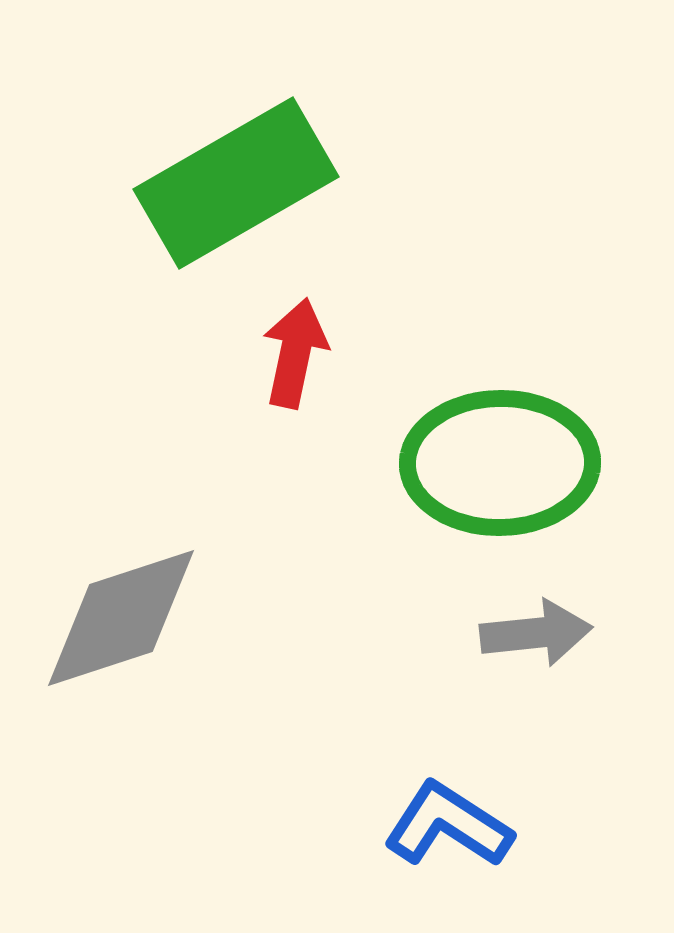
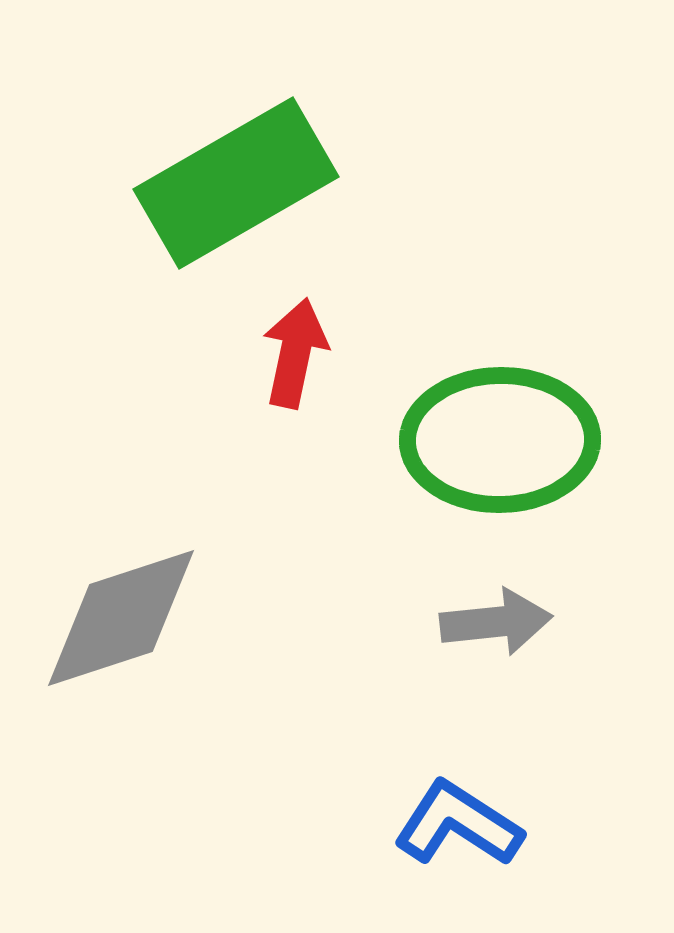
green ellipse: moved 23 px up
gray arrow: moved 40 px left, 11 px up
blue L-shape: moved 10 px right, 1 px up
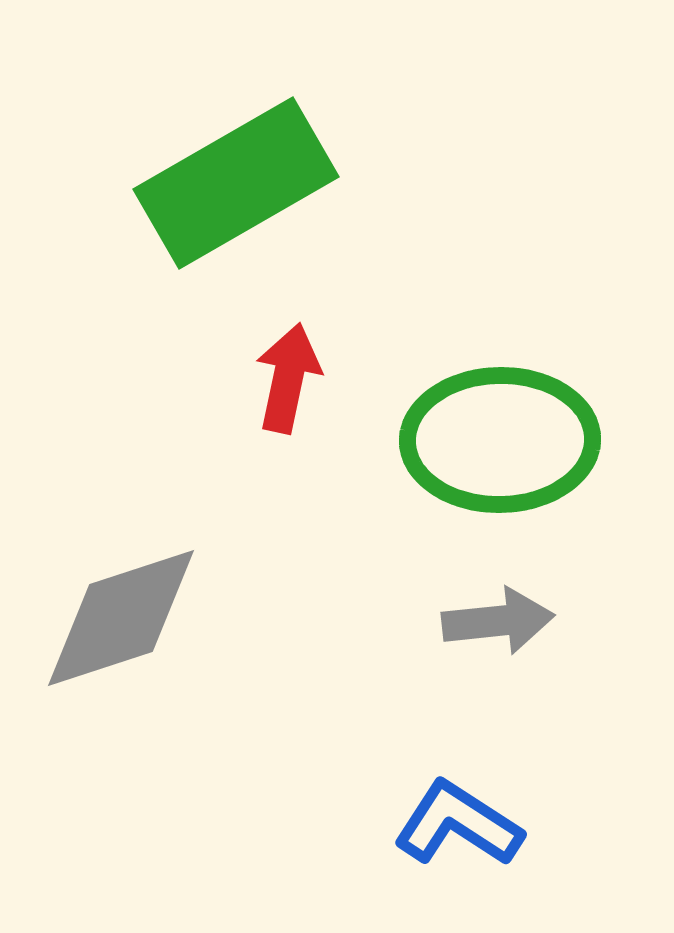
red arrow: moved 7 px left, 25 px down
gray arrow: moved 2 px right, 1 px up
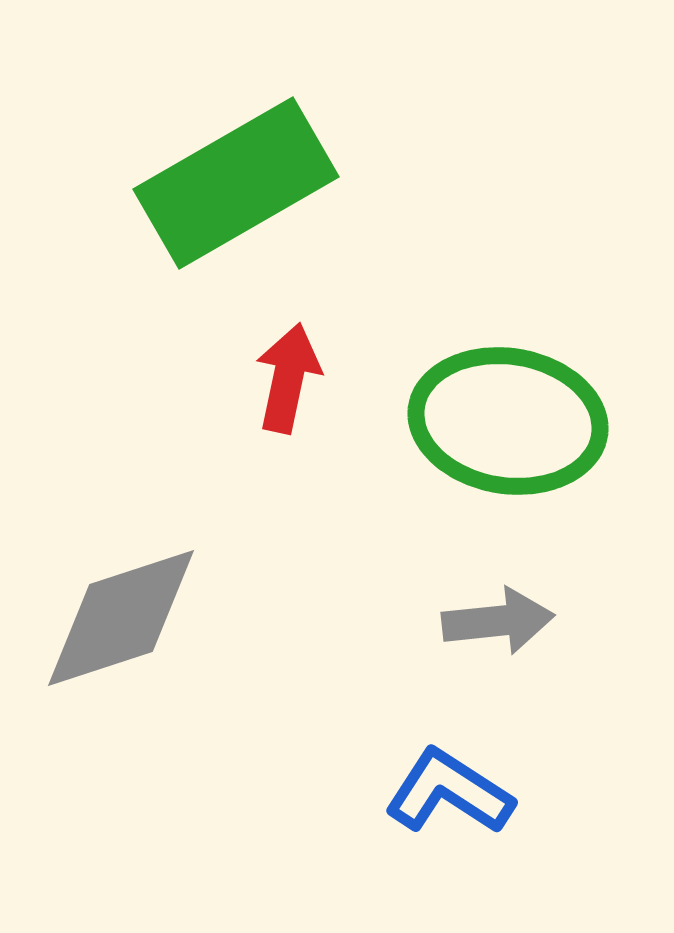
green ellipse: moved 8 px right, 19 px up; rotated 10 degrees clockwise
blue L-shape: moved 9 px left, 32 px up
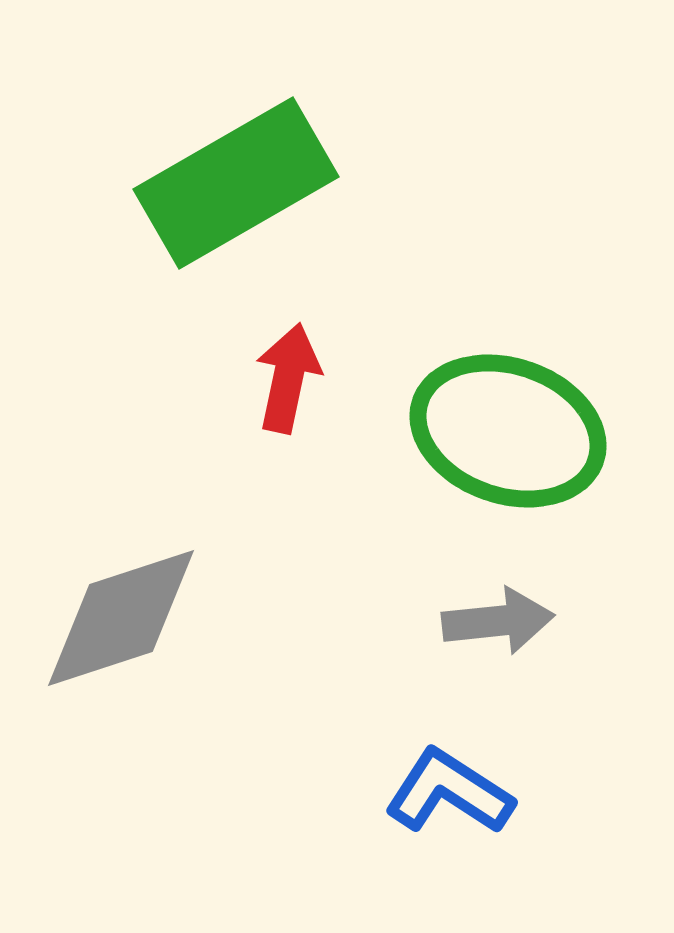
green ellipse: moved 10 px down; rotated 10 degrees clockwise
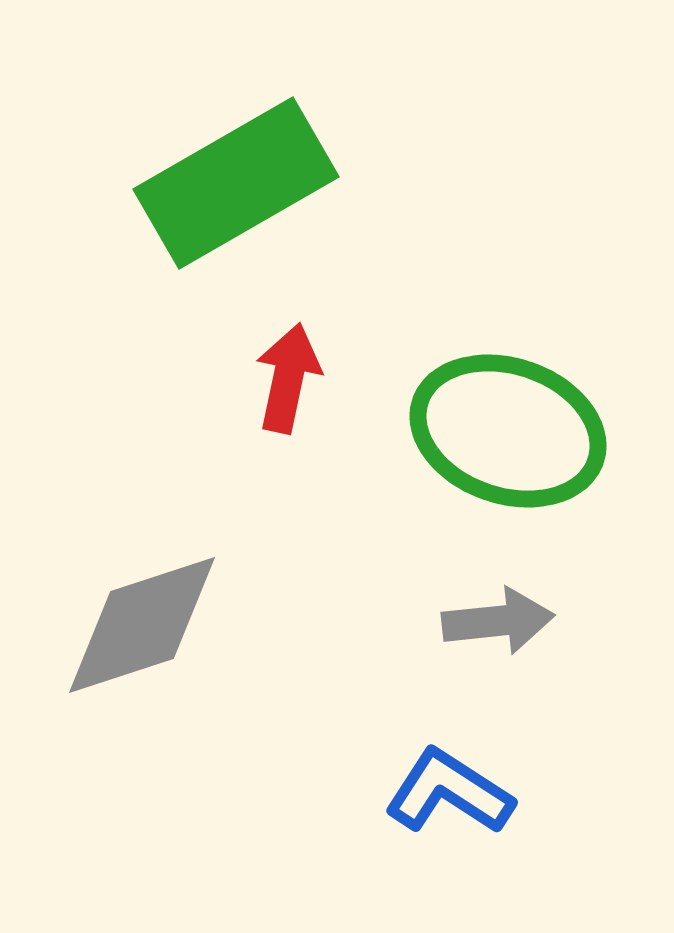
gray diamond: moved 21 px right, 7 px down
